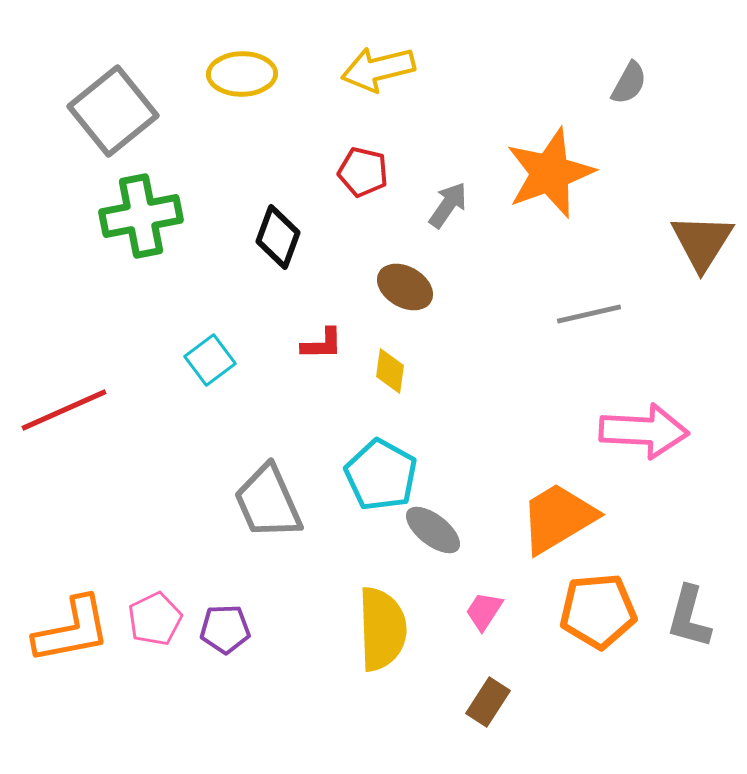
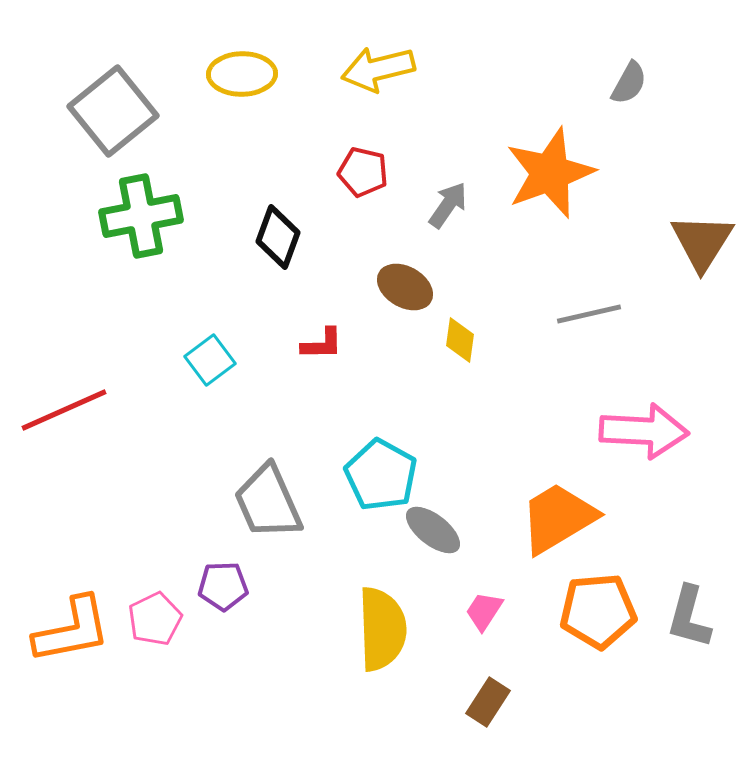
yellow diamond: moved 70 px right, 31 px up
purple pentagon: moved 2 px left, 43 px up
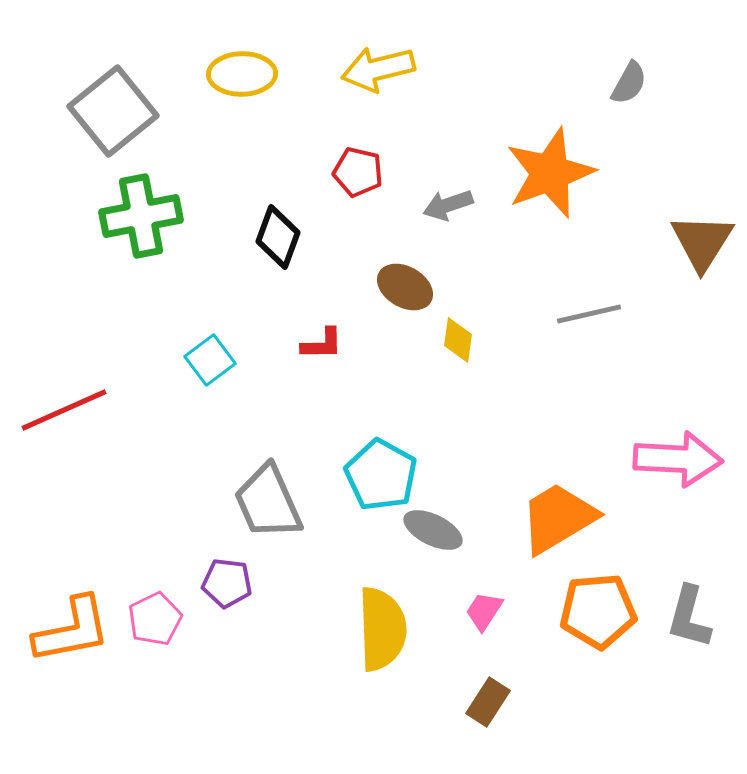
red pentagon: moved 5 px left
gray arrow: rotated 144 degrees counterclockwise
yellow diamond: moved 2 px left
pink arrow: moved 34 px right, 28 px down
gray ellipse: rotated 12 degrees counterclockwise
purple pentagon: moved 4 px right, 3 px up; rotated 9 degrees clockwise
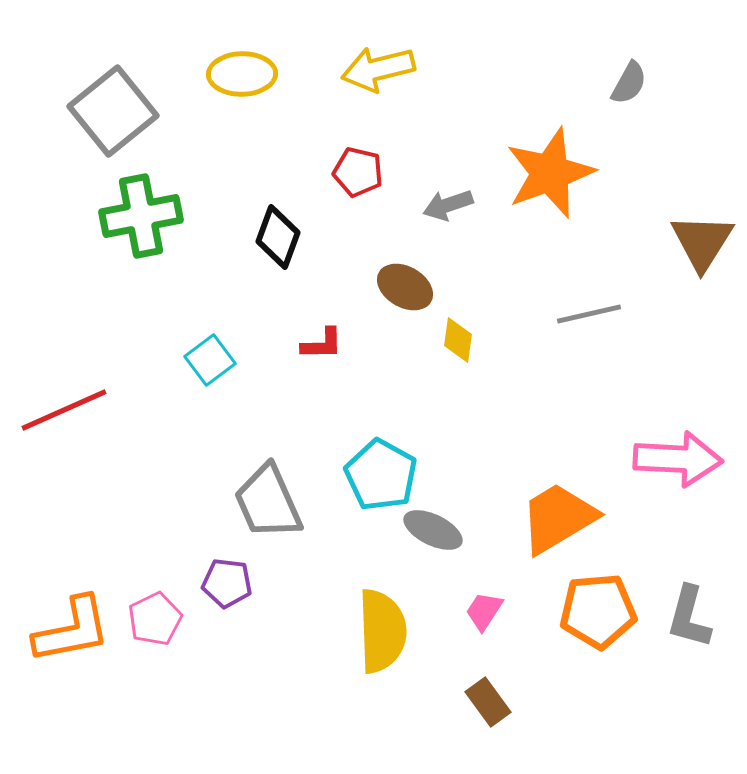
yellow semicircle: moved 2 px down
brown rectangle: rotated 69 degrees counterclockwise
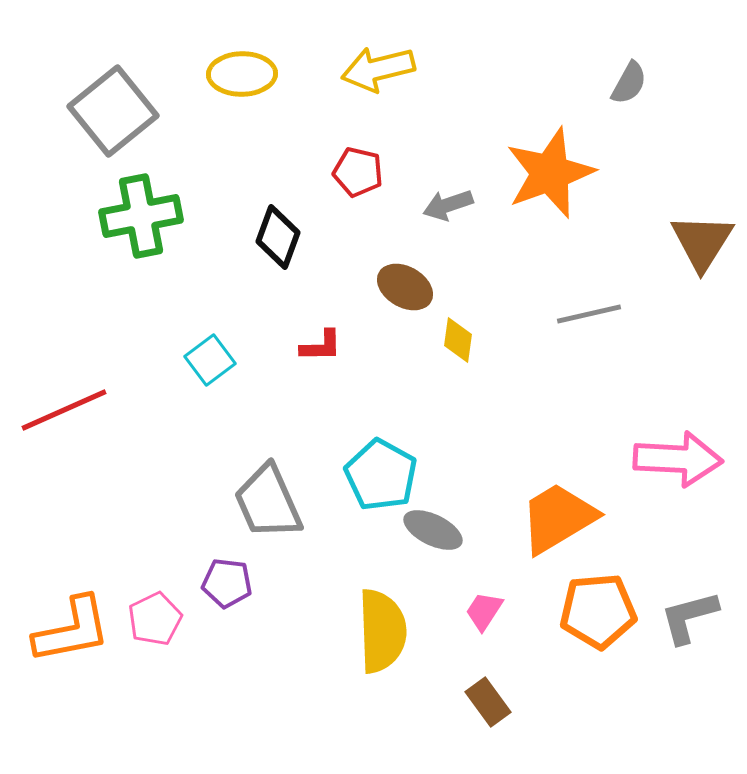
red L-shape: moved 1 px left, 2 px down
gray L-shape: rotated 60 degrees clockwise
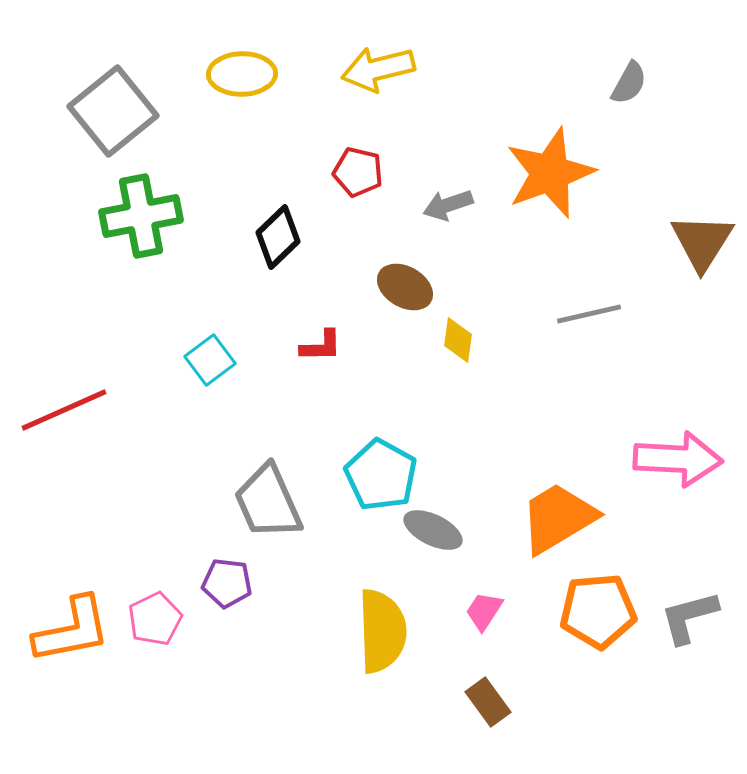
black diamond: rotated 26 degrees clockwise
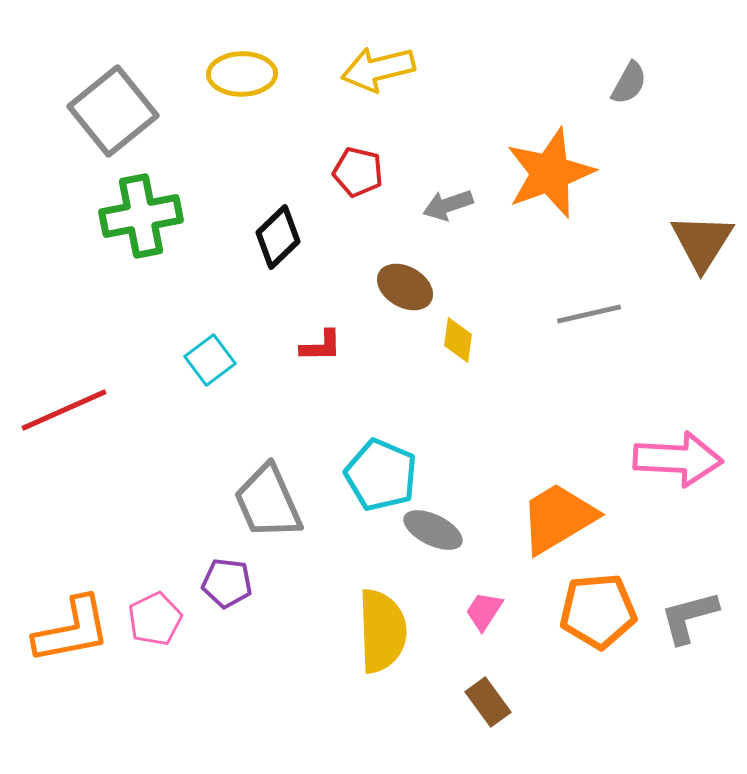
cyan pentagon: rotated 6 degrees counterclockwise
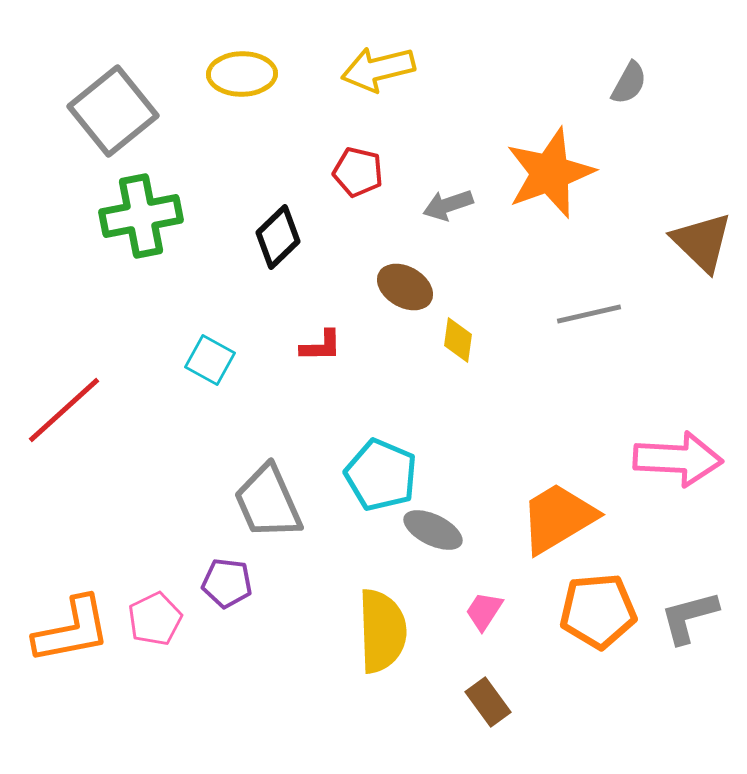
brown triangle: rotated 18 degrees counterclockwise
cyan square: rotated 24 degrees counterclockwise
red line: rotated 18 degrees counterclockwise
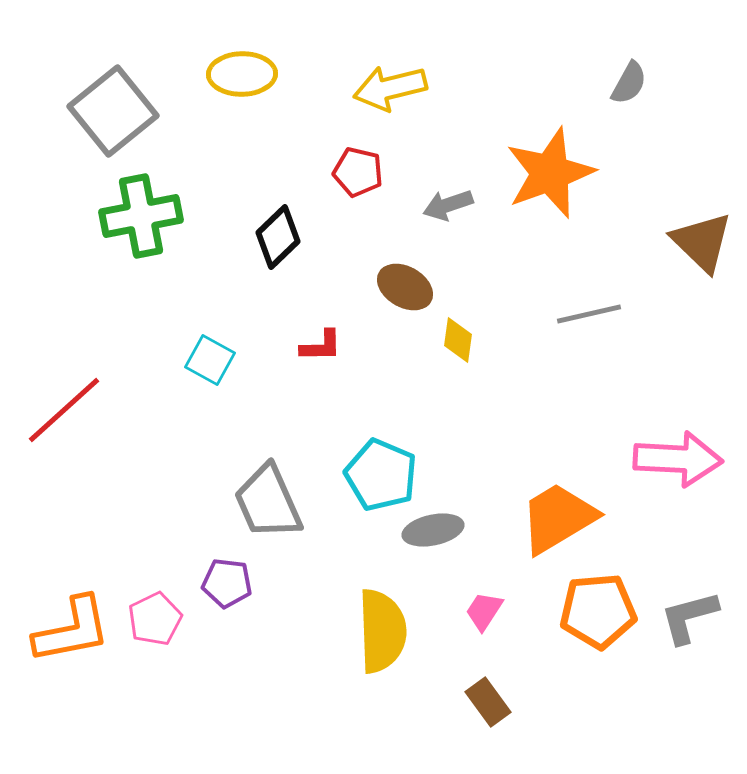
yellow arrow: moved 12 px right, 19 px down
gray ellipse: rotated 38 degrees counterclockwise
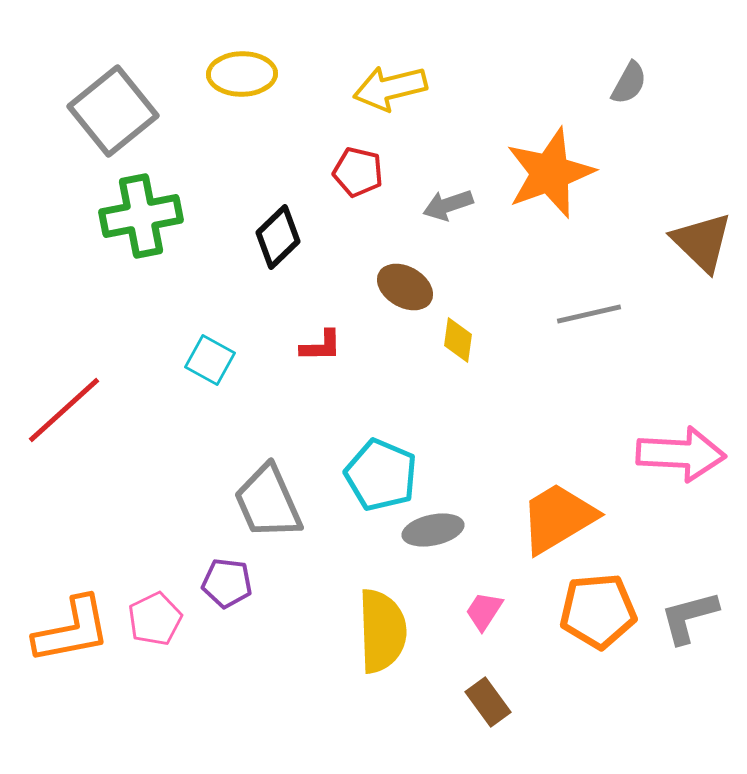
pink arrow: moved 3 px right, 5 px up
